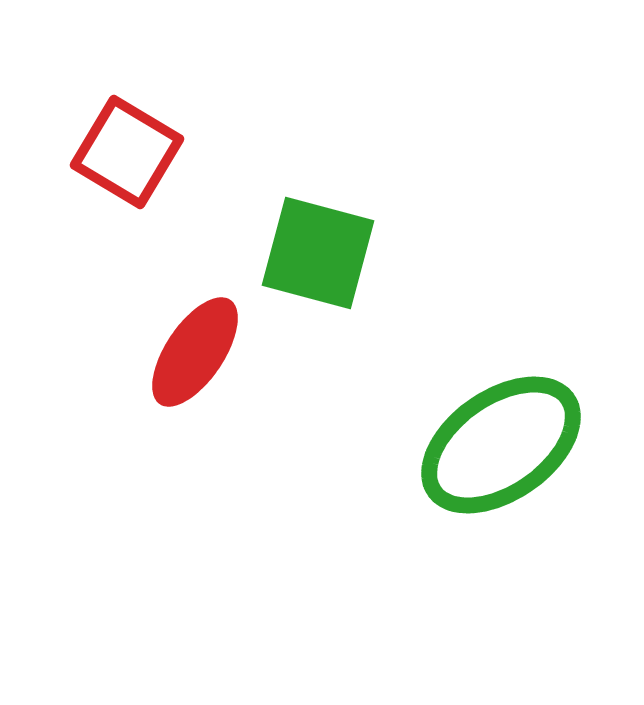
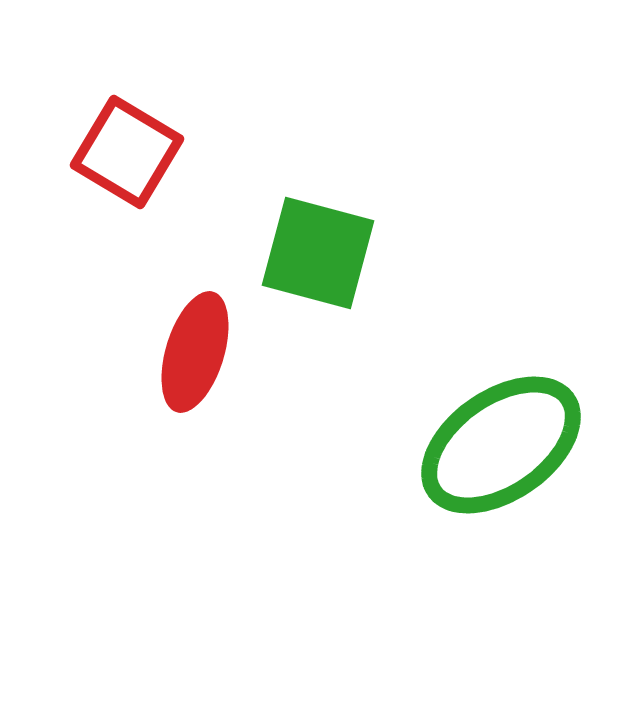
red ellipse: rotated 17 degrees counterclockwise
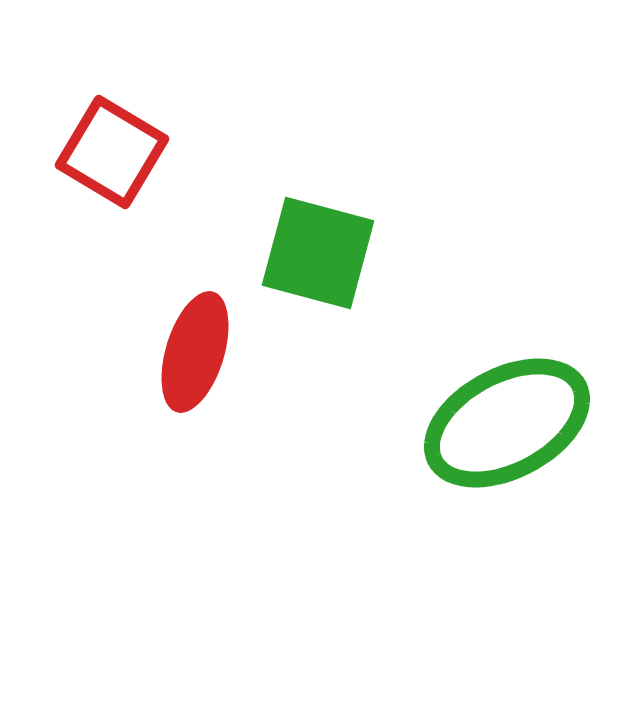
red square: moved 15 px left
green ellipse: moved 6 px right, 22 px up; rotated 7 degrees clockwise
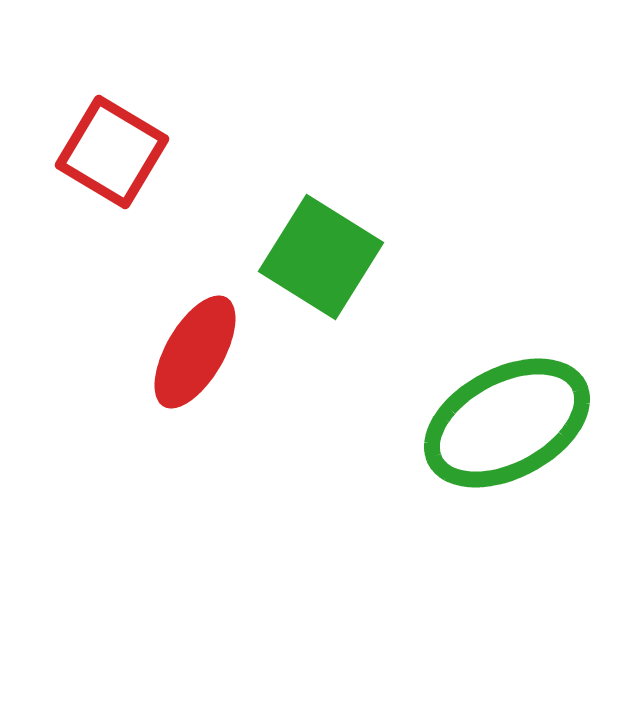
green square: moved 3 px right, 4 px down; rotated 17 degrees clockwise
red ellipse: rotated 13 degrees clockwise
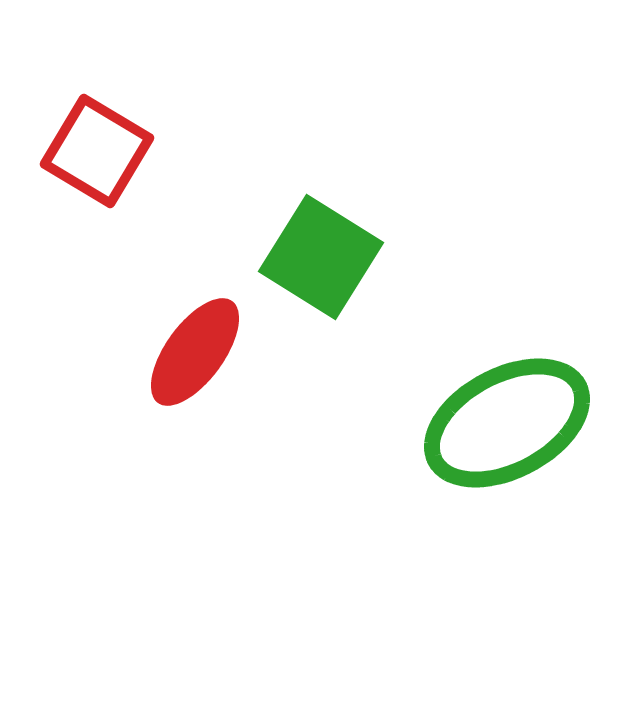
red square: moved 15 px left, 1 px up
red ellipse: rotated 6 degrees clockwise
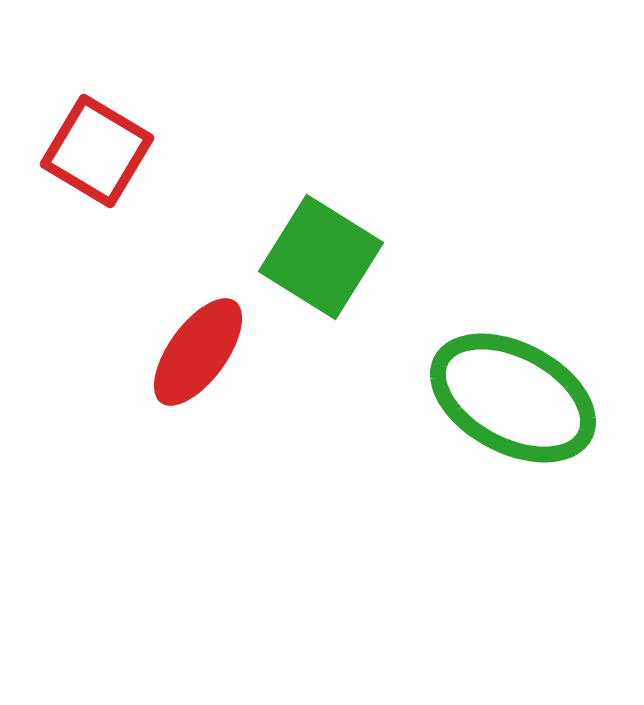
red ellipse: moved 3 px right
green ellipse: moved 6 px right, 25 px up; rotated 56 degrees clockwise
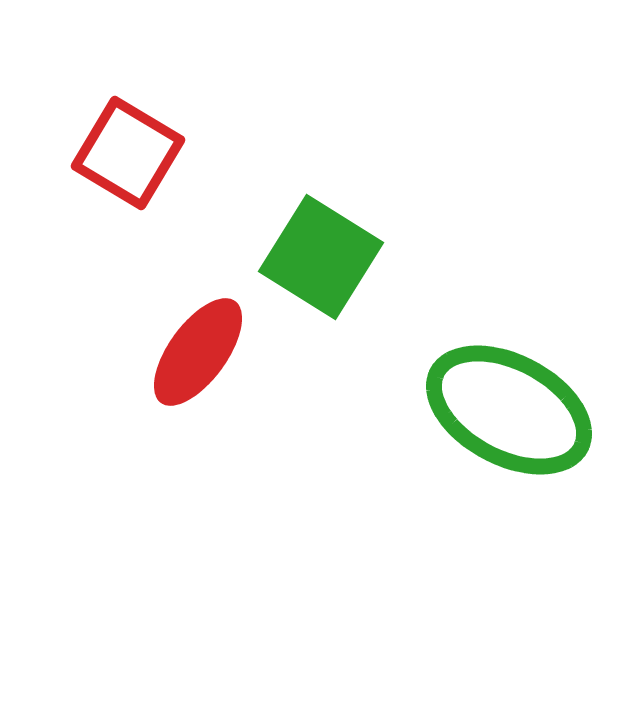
red square: moved 31 px right, 2 px down
green ellipse: moved 4 px left, 12 px down
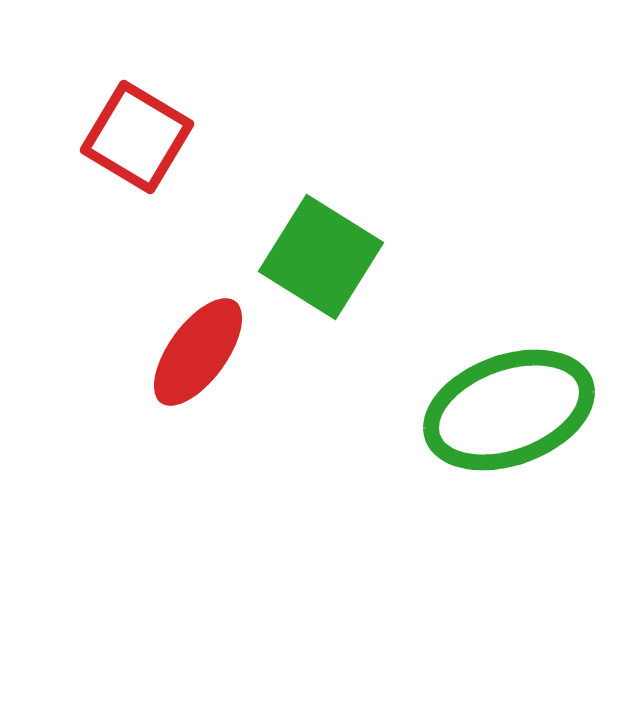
red square: moved 9 px right, 16 px up
green ellipse: rotated 48 degrees counterclockwise
